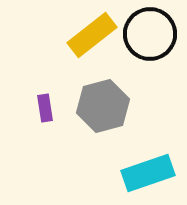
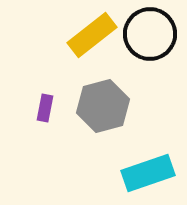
purple rectangle: rotated 20 degrees clockwise
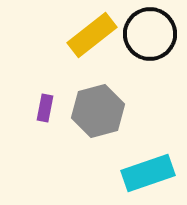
gray hexagon: moved 5 px left, 5 px down
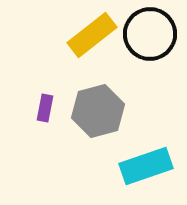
cyan rectangle: moved 2 px left, 7 px up
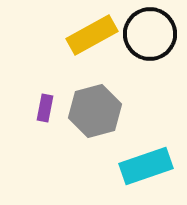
yellow rectangle: rotated 9 degrees clockwise
gray hexagon: moved 3 px left
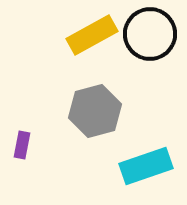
purple rectangle: moved 23 px left, 37 px down
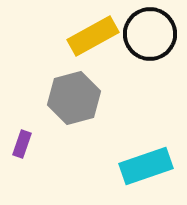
yellow rectangle: moved 1 px right, 1 px down
gray hexagon: moved 21 px left, 13 px up
purple rectangle: moved 1 px up; rotated 8 degrees clockwise
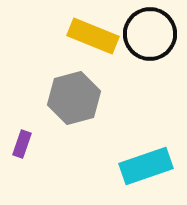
yellow rectangle: rotated 51 degrees clockwise
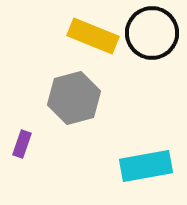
black circle: moved 2 px right, 1 px up
cyan rectangle: rotated 9 degrees clockwise
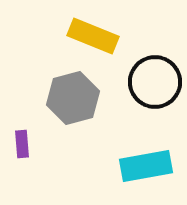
black circle: moved 3 px right, 49 px down
gray hexagon: moved 1 px left
purple rectangle: rotated 24 degrees counterclockwise
